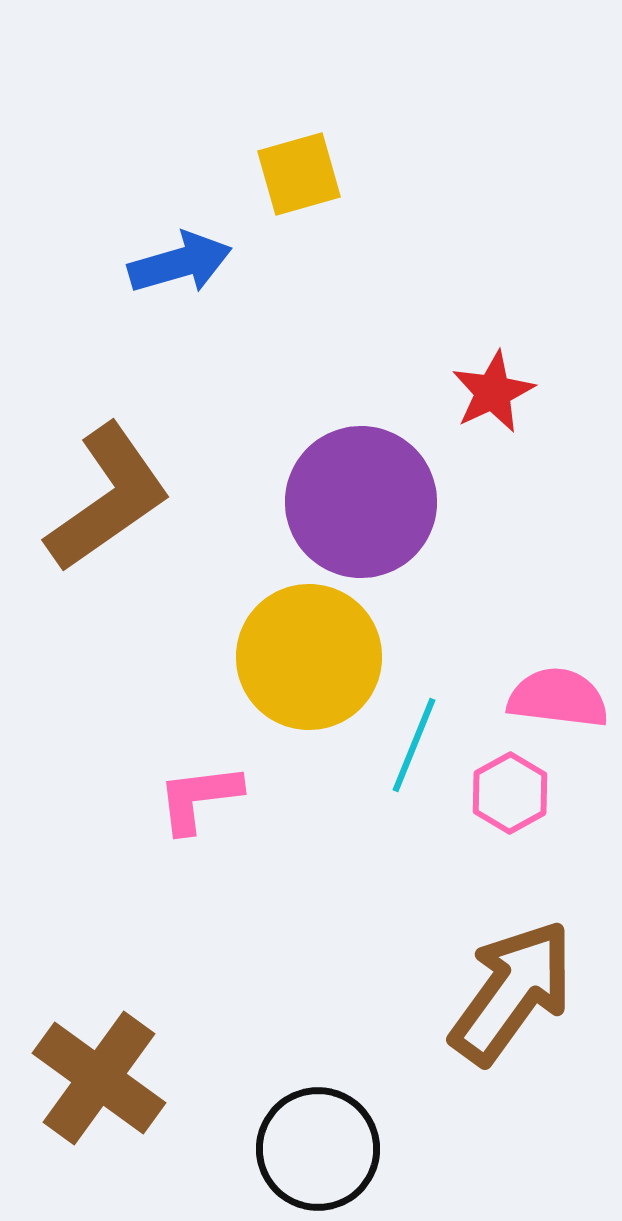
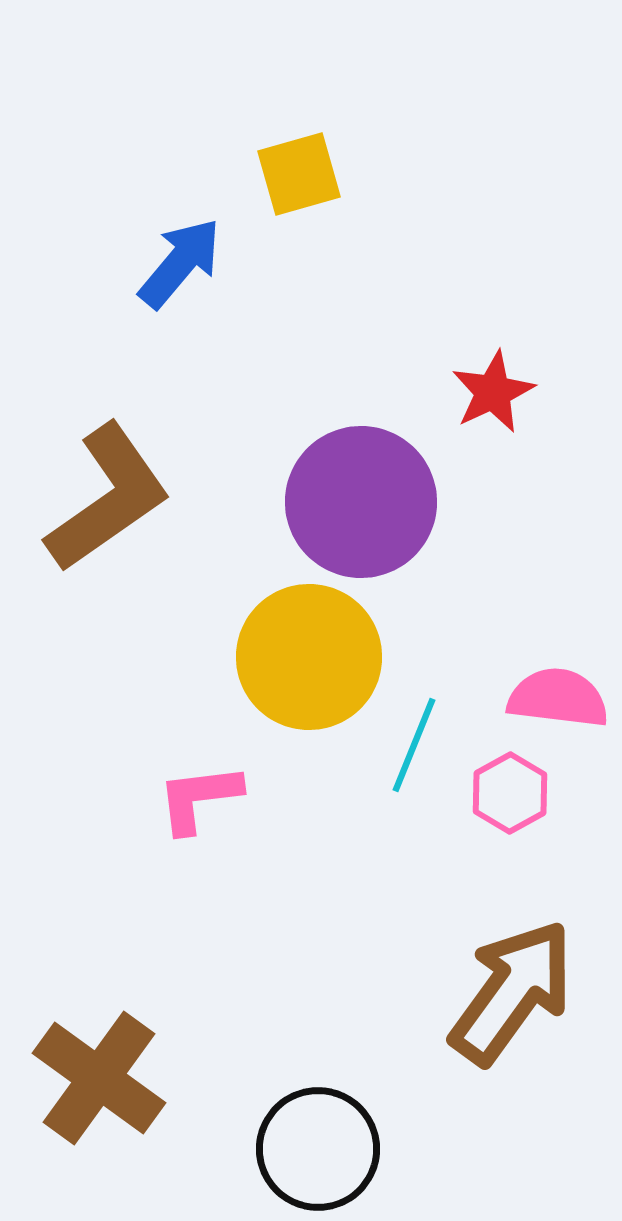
blue arrow: rotated 34 degrees counterclockwise
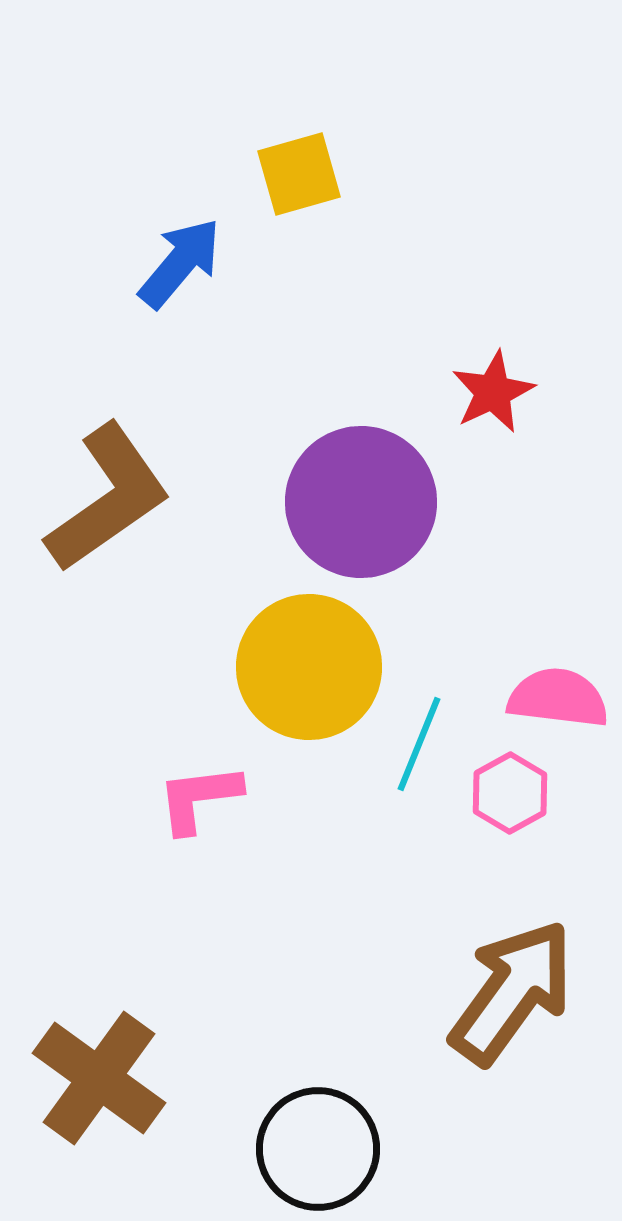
yellow circle: moved 10 px down
cyan line: moved 5 px right, 1 px up
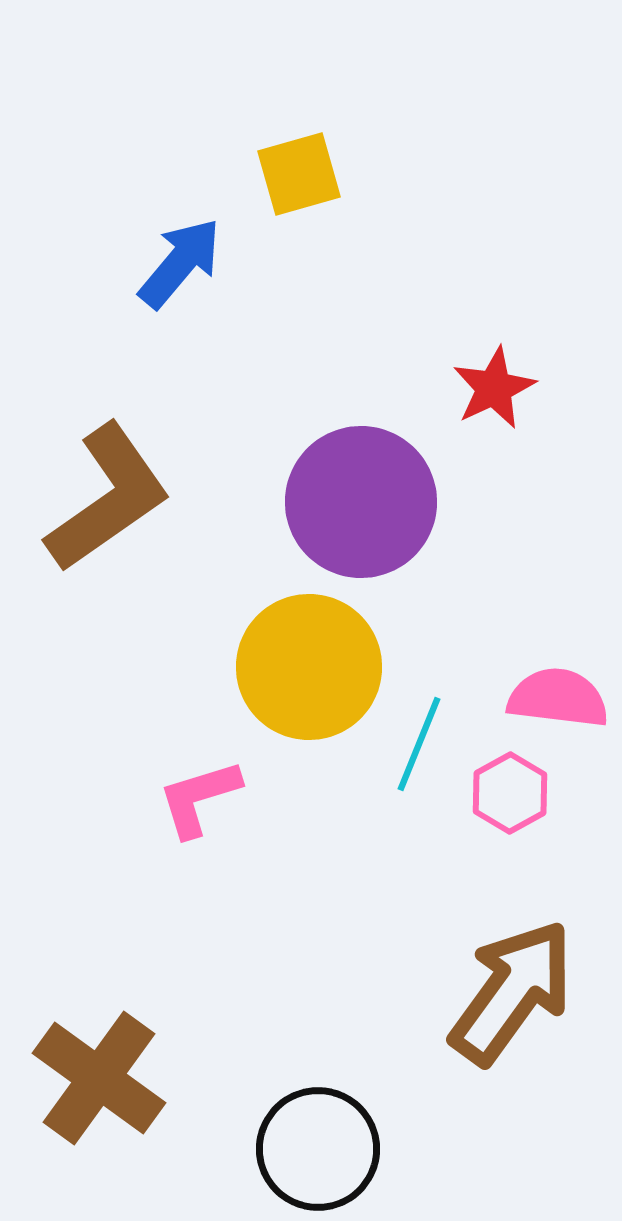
red star: moved 1 px right, 4 px up
pink L-shape: rotated 10 degrees counterclockwise
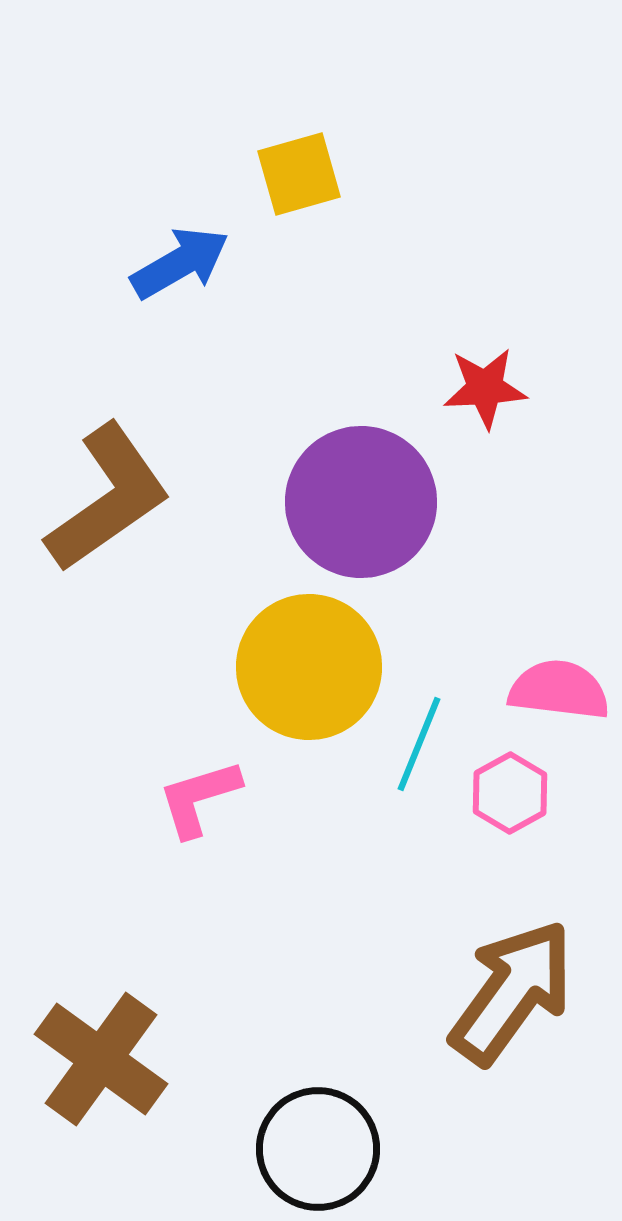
blue arrow: rotated 20 degrees clockwise
red star: moved 9 px left; rotated 22 degrees clockwise
pink semicircle: moved 1 px right, 8 px up
brown cross: moved 2 px right, 19 px up
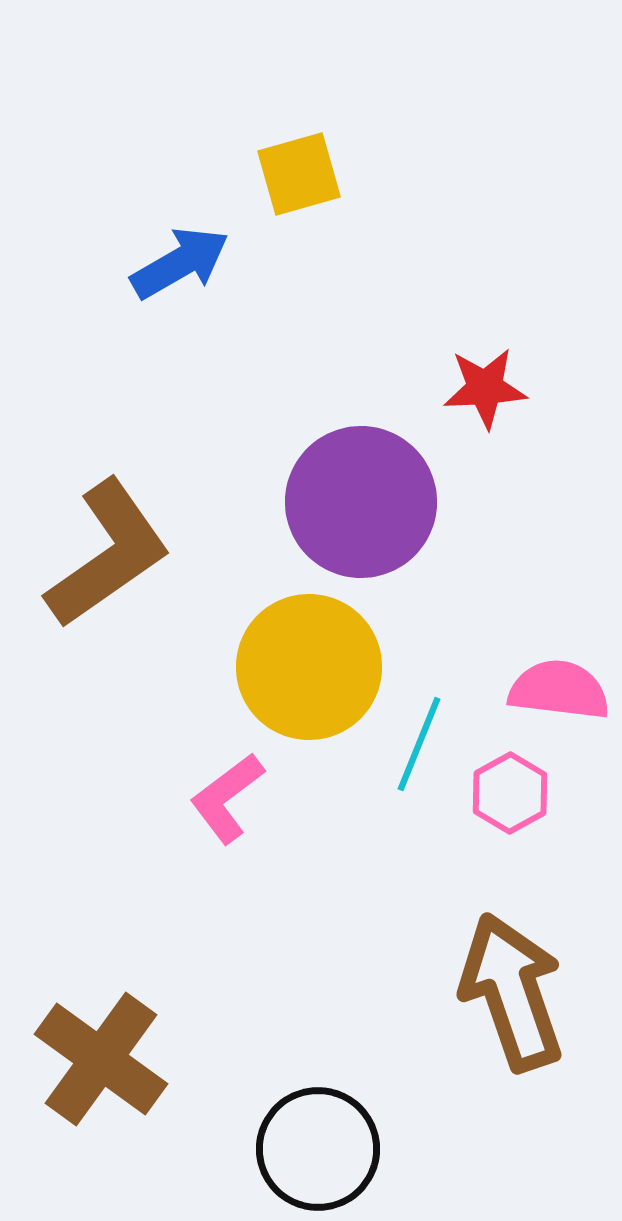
brown L-shape: moved 56 px down
pink L-shape: moved 28 px right; rotated 20 degrees counterclockwise
brown arrow: rotated 55 degrees counterclockwise
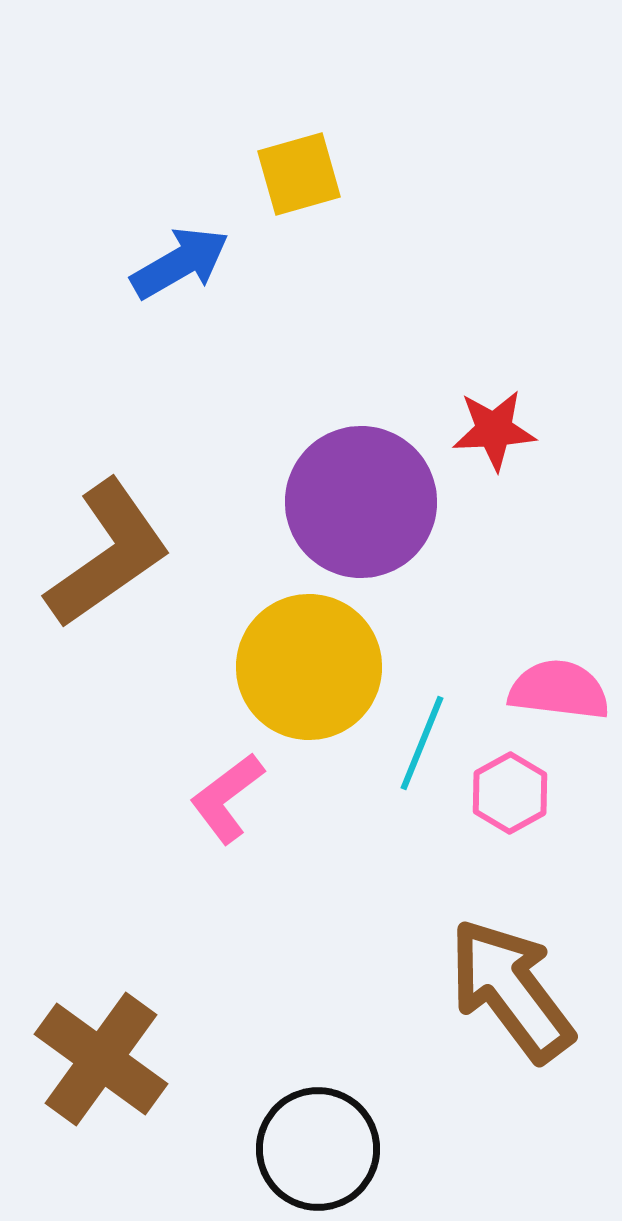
red star: moved 9 px right, 42 px down
cyan line: moved 3 px right, 1 px up
brown arrow: moved 1 px left, 2 px up; rotated 18 degrees counterclockwise
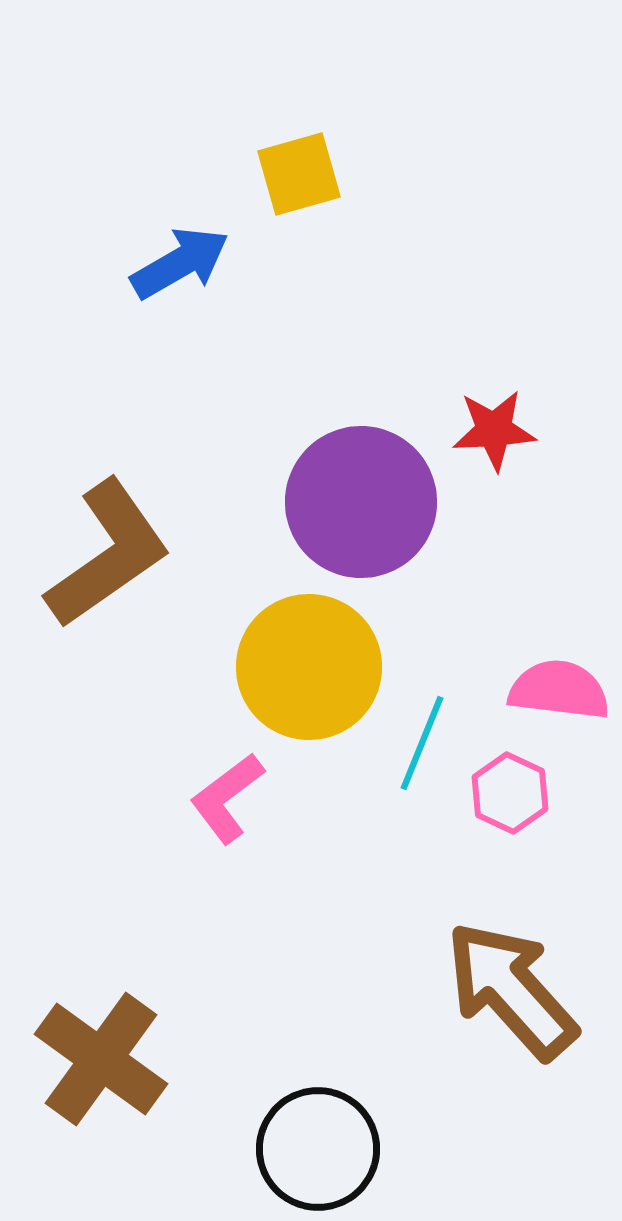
pink hexagon: rotated 6 degrees counterclockwise
brown arrow: rotated 5 degrees counterclockwise
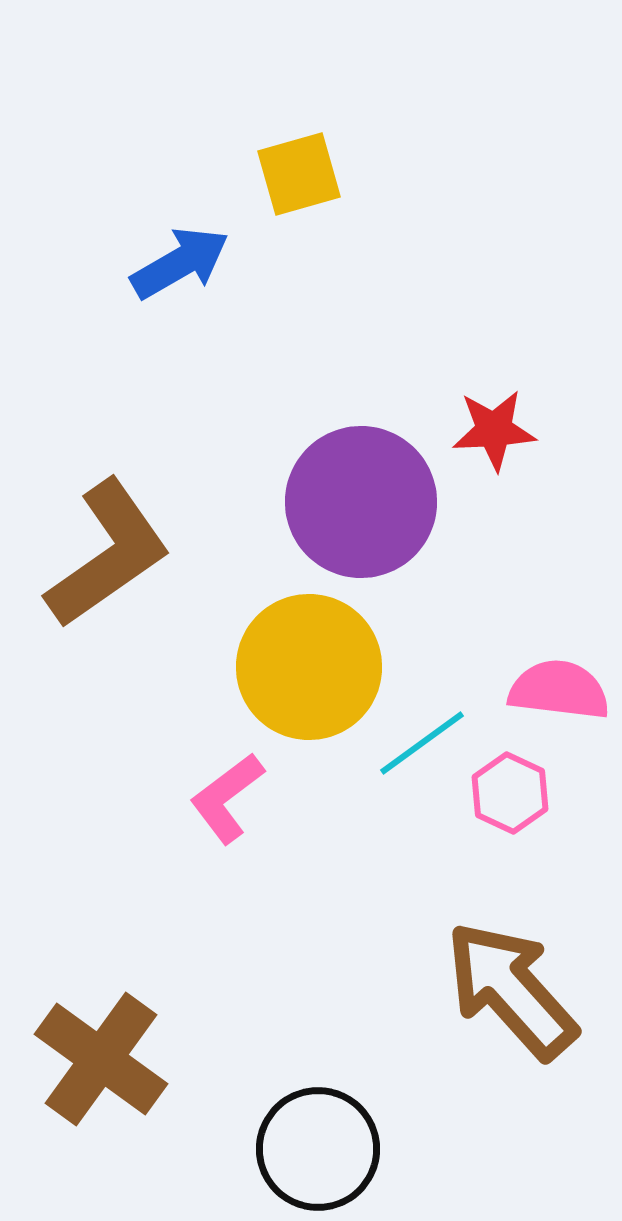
cyan line: rotated 32 degrees clockwise
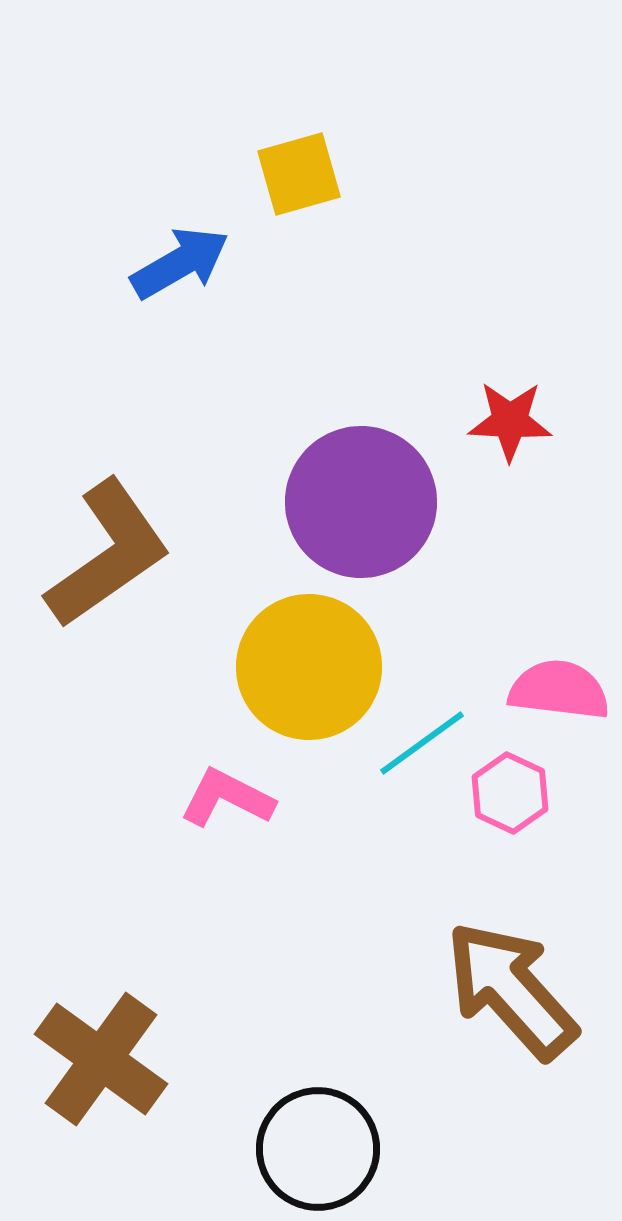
red star: moved 16 px right, 9 px up; rotated 6 degrees clockwise
pink L-shape: rotated 64 degrees clockwise
